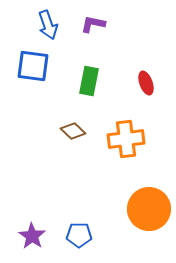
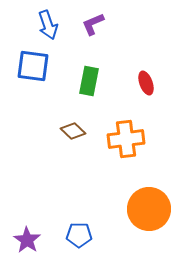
purple L-shape: rotated 35 degrees counterclockwise
purple star: moved 5 px left, 4 px down
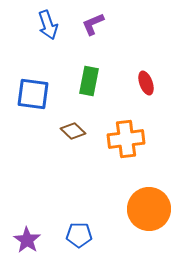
blue square: moved 28 px down
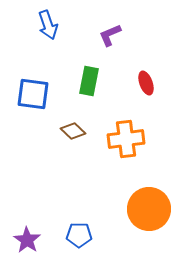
purple L-shape: moved 17 px right, 11 px down
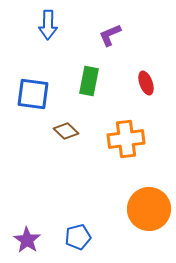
blue arrow: rotated 20 degrees clockwise
brown diamond: moved 7 px left
blue pentagon: moved 1 px left, 2 px down; rotated 15 degrees counterclockwise
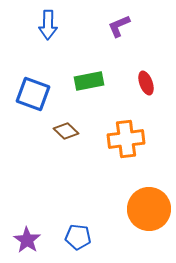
purple L-shape: moved 9 px right, 9 px up
green rectangle: rotated 68 degrees clockwise
blue square: rotated 12 degrees clockwise
blue pentagon: rotated 20 degrees clockwise
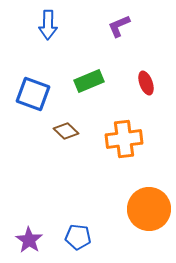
green rectangle: rotated 12 degrees counterclockwise
orange cross: moved 2 px left
purple star: moved 2 px right
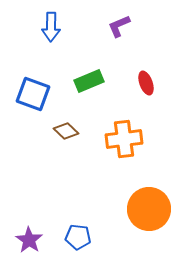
blue arrow: moved 3 px right, 2 px down
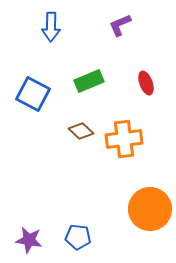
purple L-shape: moved 1 px right, 1 px up
blue square: rotated 8 degrees clockwise
brown diamond: moved 15 px right
orange circle: moved 1 px right
purple star: rotated 24 degrees counterclockwise
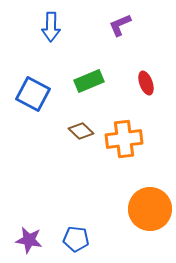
blue pentagon: moved 2 px left, 2 px down
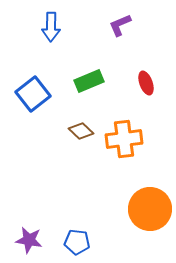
blue square: rotated 24 degrees clockwise
blue pentagon: moved 1 px right, 3 px down
